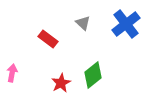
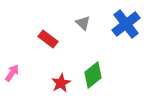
pink arrow: rotated 24 degrees clockwise
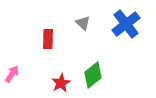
red rectangle: rotated 54 degrees clockwise
pink arrow: moved 1 px down
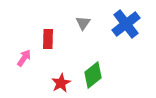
gray triangle: rotated 21 degrees clockwise
pink arrow: moved 12 px right, 16 px up
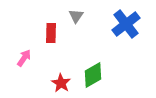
gray triangle: moved 7 px left, 7 px up
red rectangle: moved 3 px right, 6 px up
green diamond: rotated 8 degrees clockwise
red star: rotated 12 degrees counterclockwise
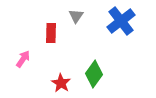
blue cross: moved 5 px left, 3 px up
pink arrow: moved 1 px left, 1 px down
green diamond: moved 1 px right, 1 px up; rotated 24 degrees counterclockwise
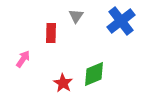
green diamond: rotated 32 degrees clockwise
red star: moved 2 px right
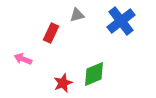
gray triangle: moved 1 px right, 1 px up; rotated 42 degrees clockwise
red rectangle: rotated 24 degrees clockwise
pink arrow: rotated 102 degrees counterclockwise
red star: rotated 18 degrees clockwise
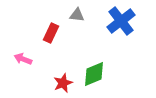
gray triangle: rotated 21 degrees clockwise
